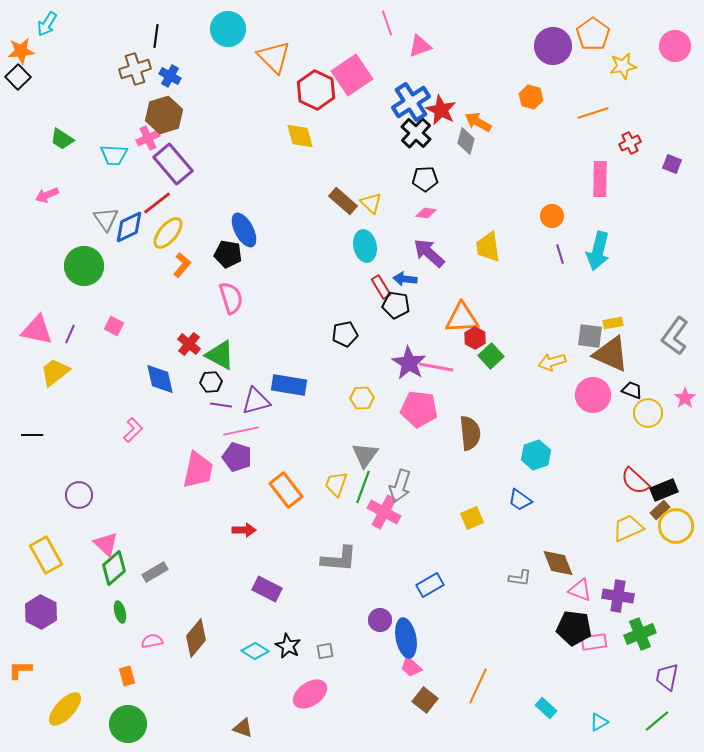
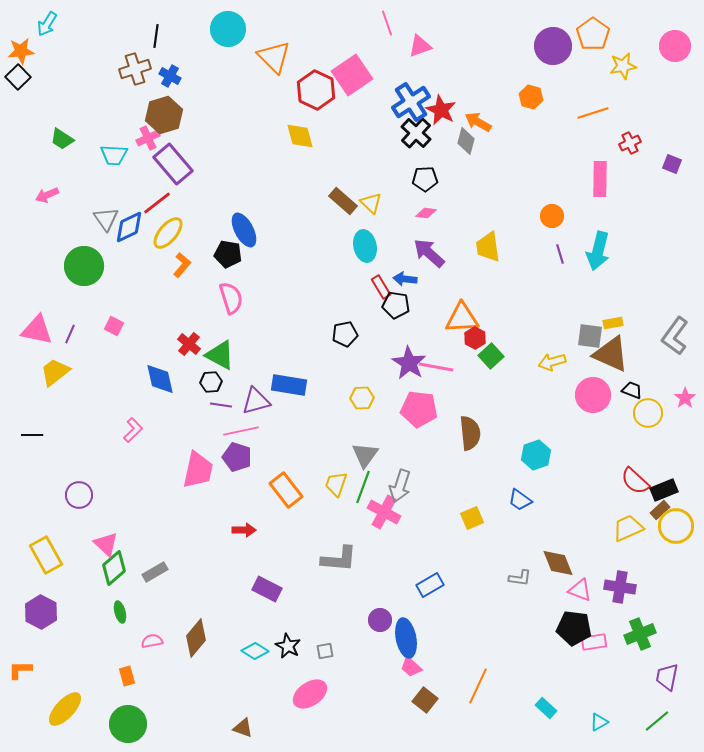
purple cross at (618, 596): moved 2 px right, 9 px up
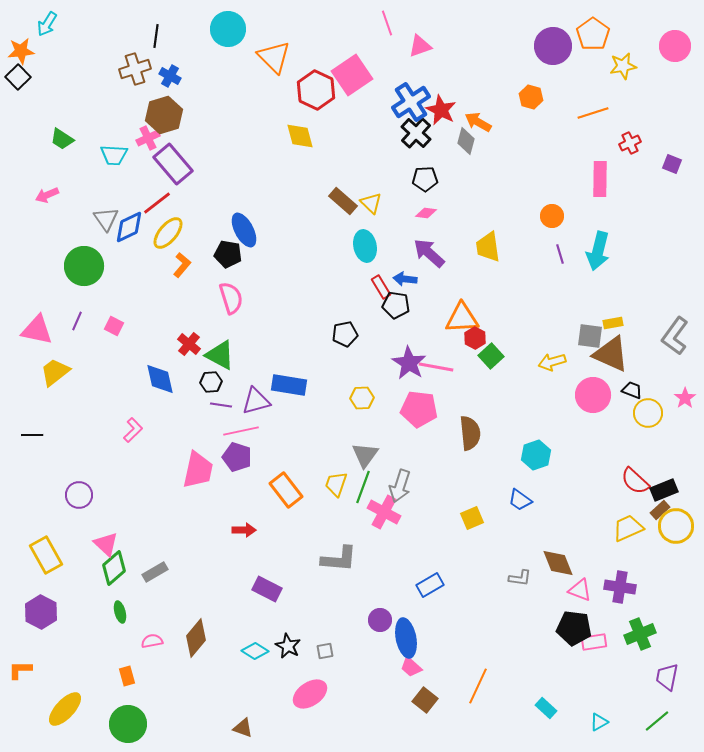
purple line at (70, 334): moved 7 px right, 13 px up
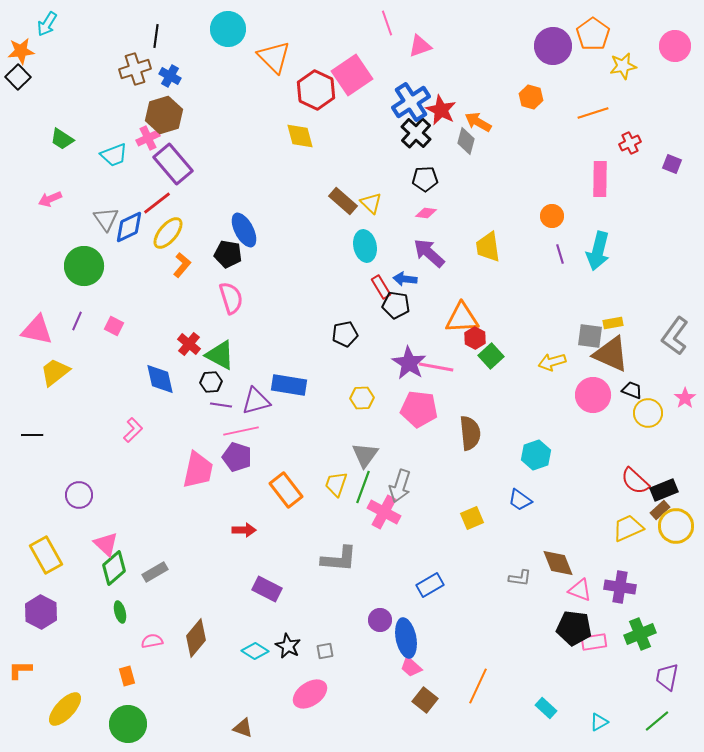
cyan trapezoid at (114, 155): rotated 24 degrees counterclockwise
pink arrow at (47, 195): moved 3 px right, 4 px down
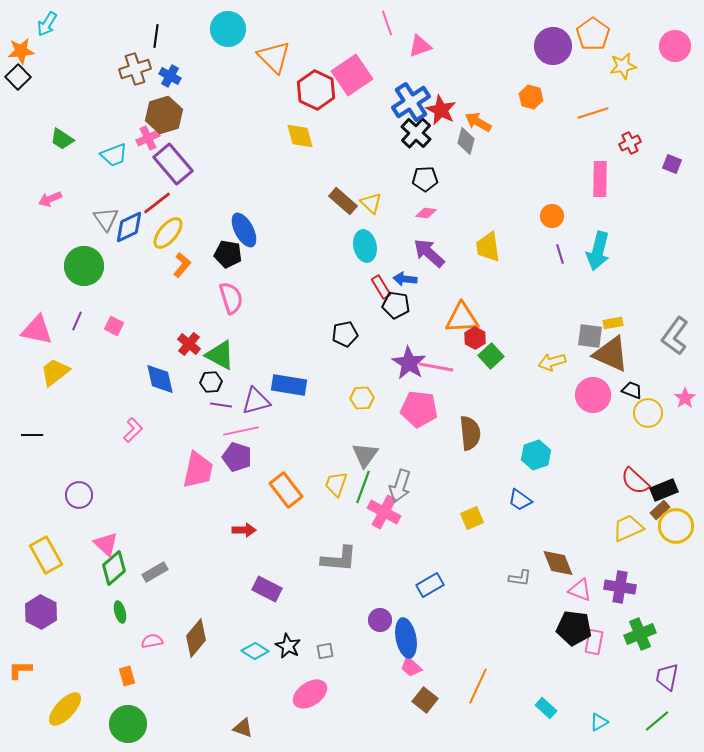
pink rectangle at (594, 642): rotated 70 degrees counterclockwise
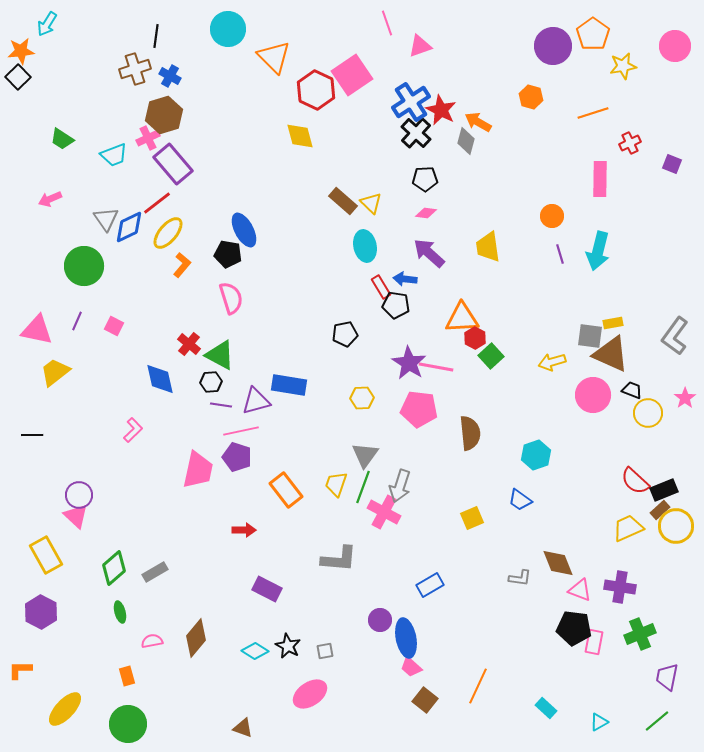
pink triangle at (106, 544): moved 30 px left, 28 px up
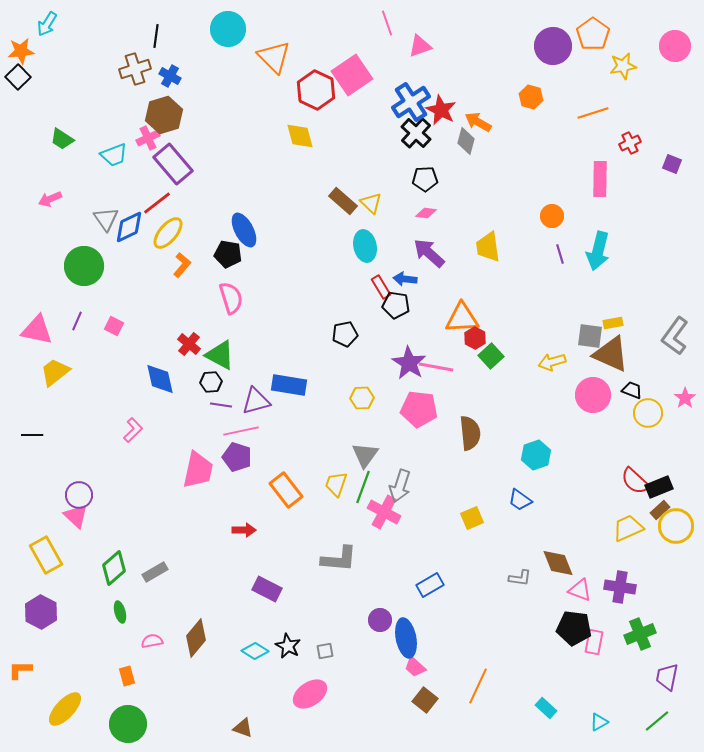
black rectangle at (664, 490): moved 5 px left, 3 px up
pink trapezoid at (411, 667): moved 4 px right
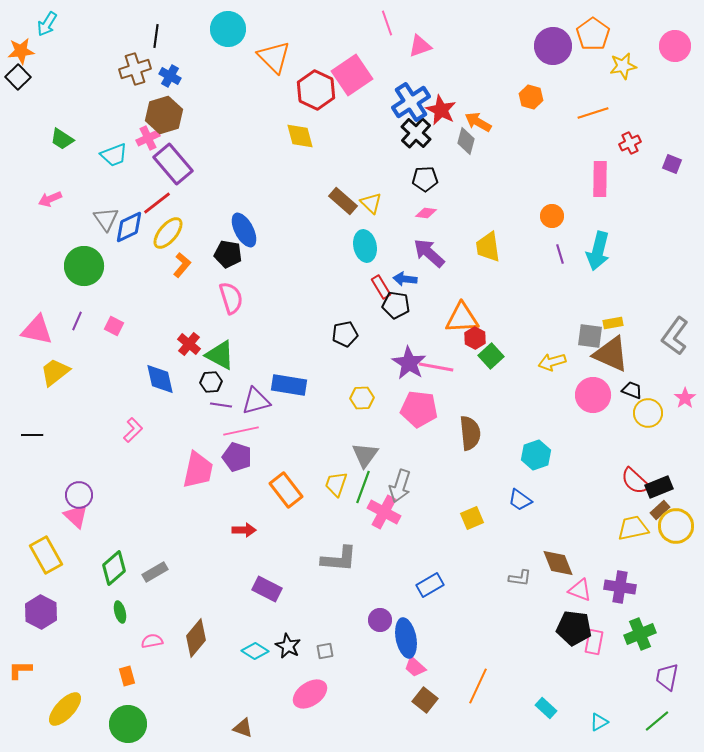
yellow trapezoid at (628, 528): moved 5 px right; rotated 12 degrees clockwise
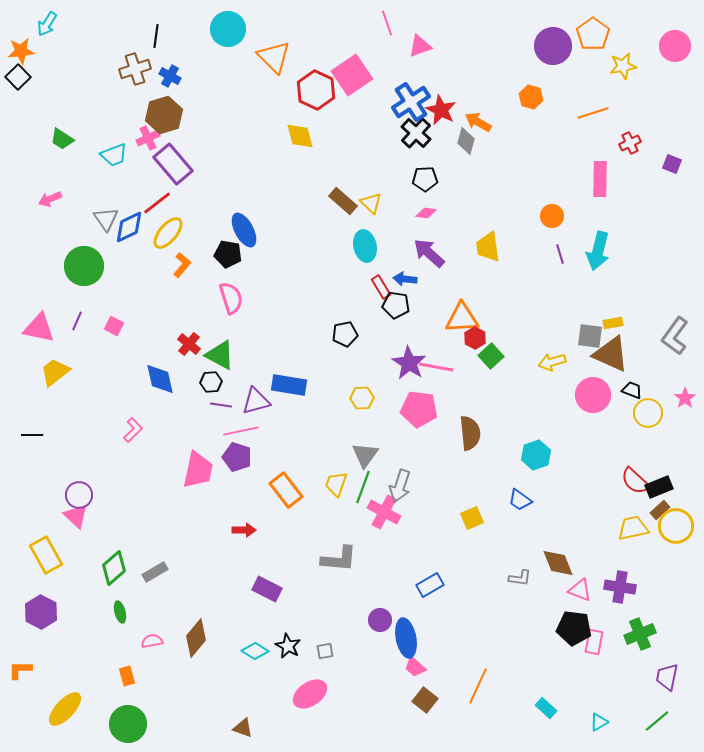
pink triangle at (37, 330): moved 2 px right, 2 px up
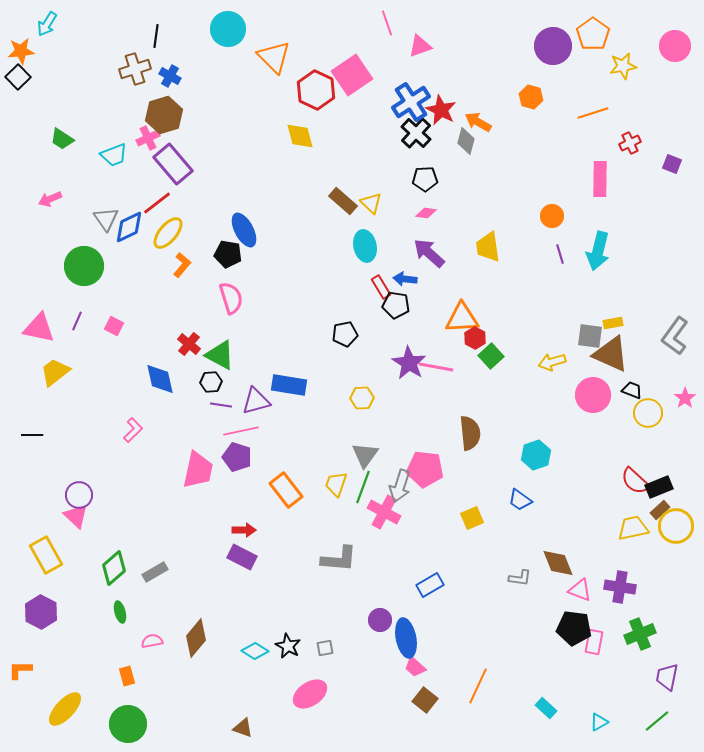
pink pentagon at (419, 409): moved 6 px right, 60 px down
purple rectangle at (267, 589): moved 25 px left, 32 px up
gray square at (325, 651): moved 3 px up
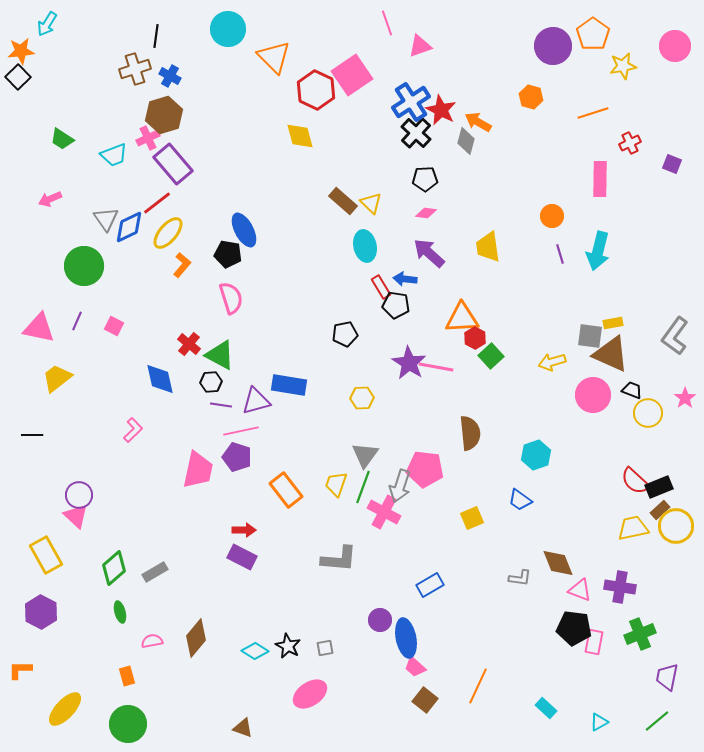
yellow trapezoid at (55, 372): moved 2 px right, 6 px down
